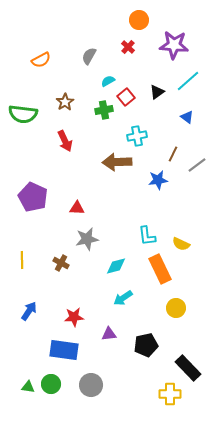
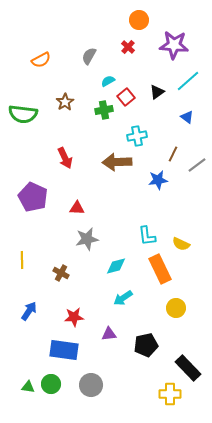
red arrow: moved 17 px down
brown cross: moved 10 px down
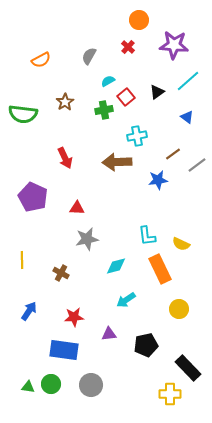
brown line: rotated 28 degrees clockwise
cyan arrow: moved 3 px right, 2 px down
yellow circle: moved 3 px right, 1 px down
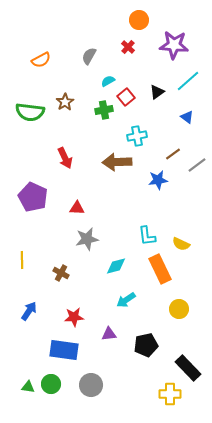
green semicircle: moved 7 px right, 2 px up
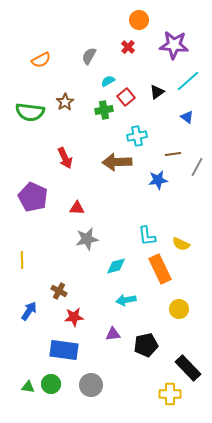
brown line: rotated 28 degrees clockwise
gray line: moved 2 px down; rotated 24 degrees counterclockwise
brown cross: moved 2 px left, 18 px down
cyan arrow: rotated 24 degrees clockwise
purple triangle: moved 4 px right
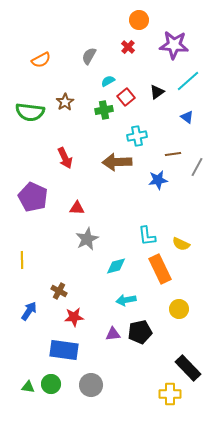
gray star: rotated 15 degrees counterclockwise
black pentagon: moved 6 px left, 13 px up
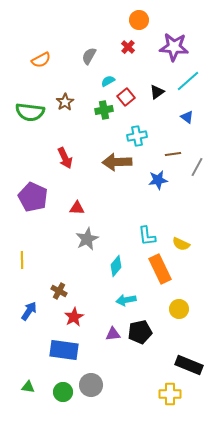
purple star: moved 2 px down
cyan diamond: rotated 35 degrees counterclockwise
red star: rotated 24 degrees counterclockwise
black rectangle: moved 1 px right, 3 px up; rotated 24 degrees counterclockwise
green circle: moved 12 px right, 8 px down
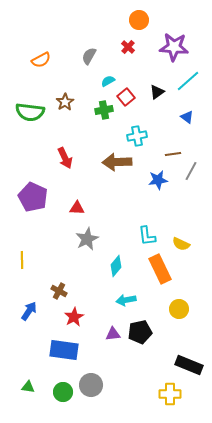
gray line: moved 6 px left, 4 px down
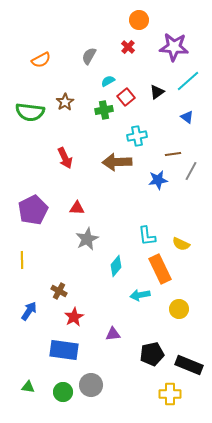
purple pentagon: moved 13 px down; rotated 20 degrees clockwise
cyan arrow: moved 14 px right, 5 px up
black pentagon: moved 12 px right, 22 px down
